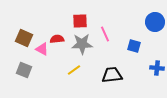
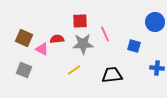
gray star: moved 1 px right
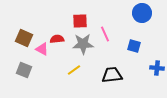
blue circle: moved 13 px left, 9 px up
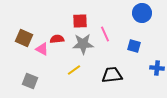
gray square: moved 6 px right, 11 px down
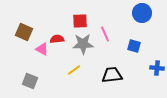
brown square: moved 6 px up
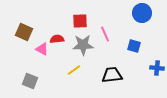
gray star: moved 1 px down
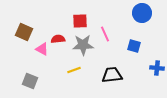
red semicircle: moved 1 px right
yellow line: rotated 16 degrees clockwise
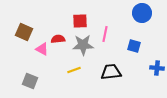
pink line: rotated 35 degrees clockwise
black trapezoid: moved 1 px left, 3 px up
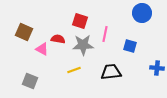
red square: rotated 21 degrees clockwise
red semicircle: rotated 16 degrees clockwise
blue square: moved 4 px left
